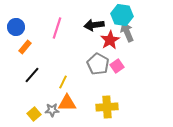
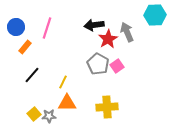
cyan hexagon: moved 33 px right; rotated 10 degrees counterclockwise
pink line: moved 10 px left
red star: moved 2 px left, 1 px up
gray star: moved 3 px left, 6 px down
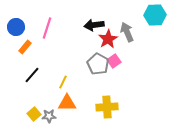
pink square: moved 3 px left, 5 px up
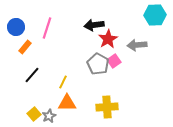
gray arrow: moved 10 px right, 13 px down; rotated 72 degrees counterclockwise
gray star: rotated 24 degrees counterclockwise
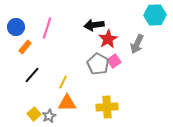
gray arrow: moved 1 px up; rotated 60 degrees counterclockwise
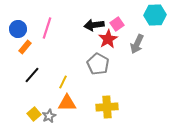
blue circle: moved 2 px right, 2 px down
pink square: moved 3 px right, 37 px up
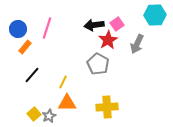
red star: moved 1 px down
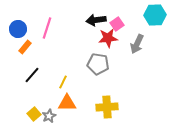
black arrow: moved 2 px right, 5 px up
red star: moved 2 px up; rotated 24 degrees clockwise
gray pentagon: rotated 20 degrees counterclockwise
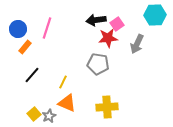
orange triangle: rotated 24 degrees clockwise
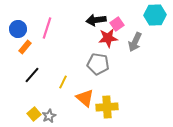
gray arrow: moved 2 px left, 2 px up
orange triangle: moved 18 px right, 5 px up; rotated 18 degrees clockwise
